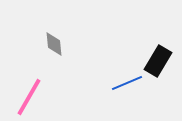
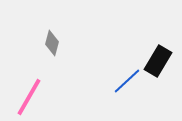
gray diamond: moved 2 px left, 1 px up; rotated 20 degrees clockwise
blue line: moved 2 px up; rotated 20 degrees counterclockwise
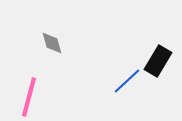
gray diamond: rotated 30 degrees counterclockwise
pink line: rotated 15 degrees counterclockwise
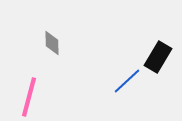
gray diamond: rotated 15 degrees clockwise
black rectangle: moved 4 px up
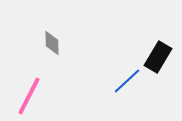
pink line: moved 1 px up; rotated 12 degrees clockwise
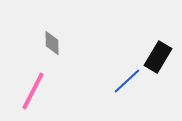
pink line: moved 4 px right, 5 px up
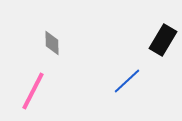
black rectangle: moved 5 px right, 17 px up
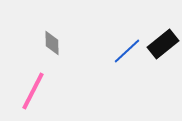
black rectangle: moved 4 px down; rotated 20 degrees clockwise
blue line: moved 30 px up
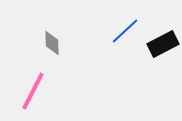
black rectangle: rotated 12 degrees clockwise
blue line: moved 2 px left, 20 px up
